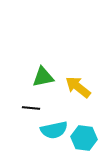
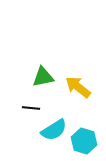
cyan semicircle: rotated 20 degrees counterclockwise
cyan hexagon: moved 3 px down; rotated 10 degrees clockwise
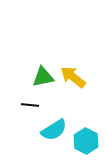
yellow arrow: moved 5 px left, 10 px up
black line: moved 1 px left, 3 px up
cyan hexagon: moved 2 px right; rotated 10 degrees clockwise
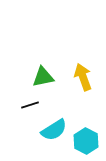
yellow arrow: moved 10 px right; rotated 32 degrees clockwise
black line: rotated 24 degrees counterclockwise
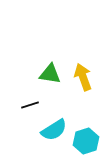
green triangle: moved 7 px right, 3 px up; rotated 20 degrees clockwise
cyan hexagon: rotated 15 degrees clockwise
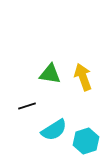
black line: moved 3 px left, 1 px down
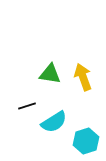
cyan semicircle: moved 8 px up
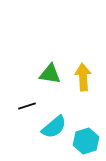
yellow arrow: rotated 16 degrees clockwise
cyan semicircle: moved 5 px down; rotated 8 degrees counterclockwise
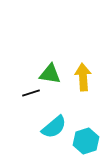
black line: moved 4 px right, 13 px up
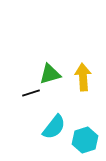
green triangle: rotated 25 degrees counterclockwise
cyan semicircle: rotated 12 degrees counterclockwise
cyan hexagon: moved 1 px left, 1 px up
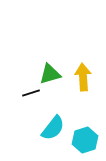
cyan semicircle: moved 1 px left, 1 px down
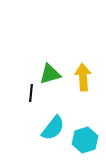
black line: rotated 66 degrees counterclockwise
